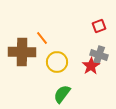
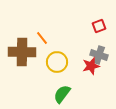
red star: rotated 18 degrees clockwise
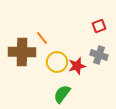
red star: moved 14 px left
